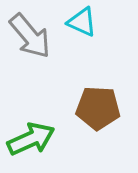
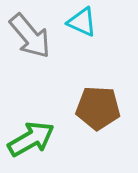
green arrow: rotated 6 degrees counterclockwise
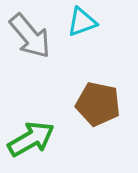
cyan triangle: rotated 44 degrees counterclockwise
brown pentagon: moved 4 px up; rotated 9 degrees clockwise
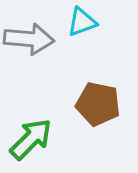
gray arrow: moved 1 px left, 3 px down; rotated 45 degrees counterclockwise
green arrow: rotated 15 degrees counterclockwise
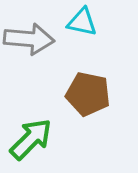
cyan triangle: rotated 32 degrees clockwise
brown pentagon: moved 10 px left, 10 px up
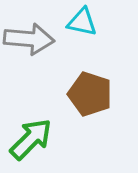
brown pentagon: moved 2 px right; rotated 6 degrees clockwise
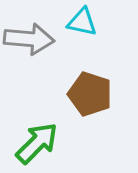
green arrow: moved 6 px right, 4 px down
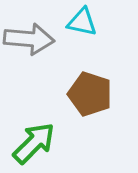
green arrow: moved 3 px left
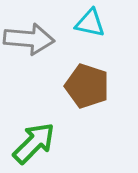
cyan triangle: moved 8 px right, 1 px down
brown pentagon: moved 3 px left, 8 px up
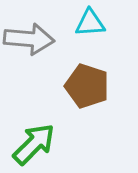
cyan triangle: rotated 16 degrees counterclockwise
green arrow: moved 1 px down
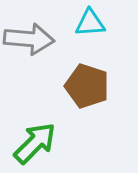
green arrow: moved 1 px right, 1 px up
